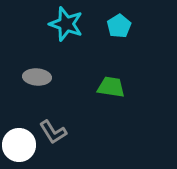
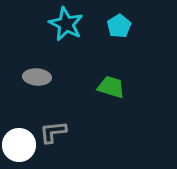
cyan star: rotated 8 degrees clockwise
green trapezoid: rotated 8 degrees clockwise
gray L-shape: rotated 116 degrees clockwise
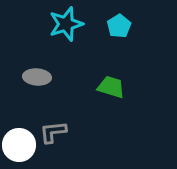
cyan star: rotated 28 degrees clockwise
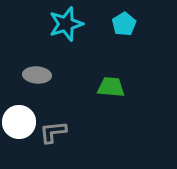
cyan pentagon: moved 5 px right, 2 px up
gray ellipse: moved 2 px up
green trapezoid: rotated 12 degrees counterclockwise
white circle: moved 23 px up
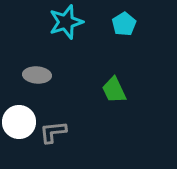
cyan star: moved 2 px up
green trapezoid: moved 3 px right, 3 px down; rotated 120 degrees counterclockwise
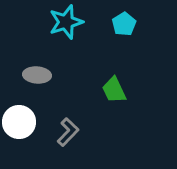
gray L-shape: moved 15 px right; rotated 140 degrees clockwise
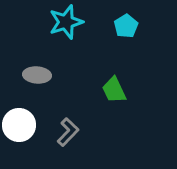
cyan pentagon: moved 2 px right, 2 px down
white circle: moved 3 px down
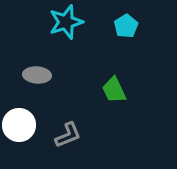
gray L-shape: moved 3 px down; rotated 24 degrees clockwise
